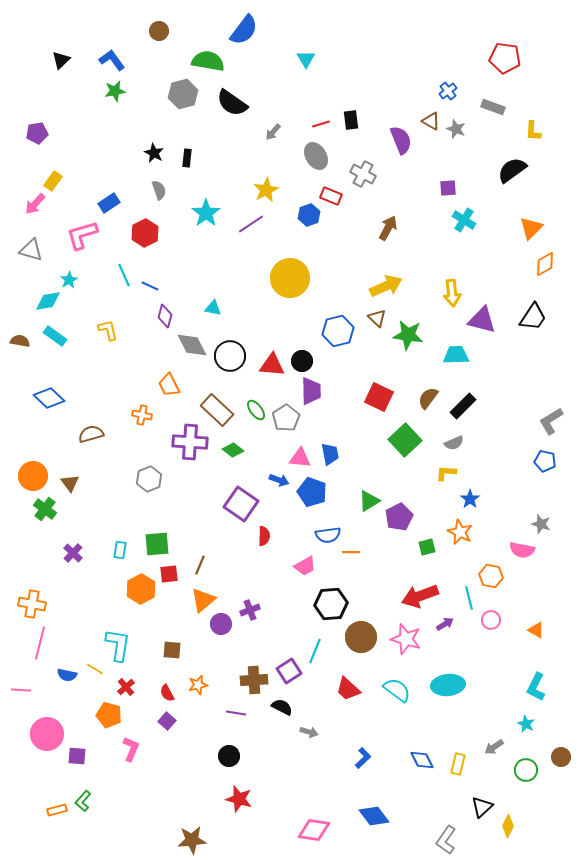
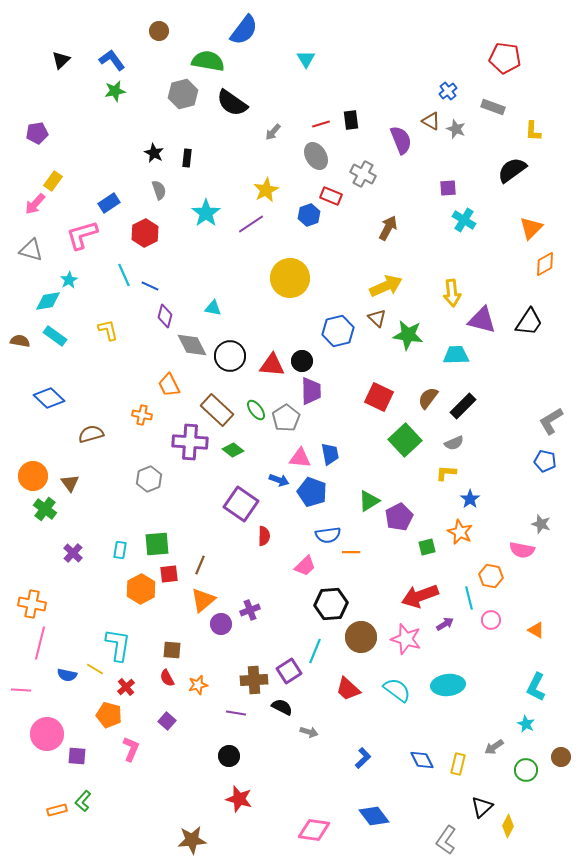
black trapezoid at (533, 317): moved 4 px left, 5 px down
pink trapezoid at (305, 566): rotated 15 degrees counterclockwise
red semicircle at (167, 693): moved 15 px up
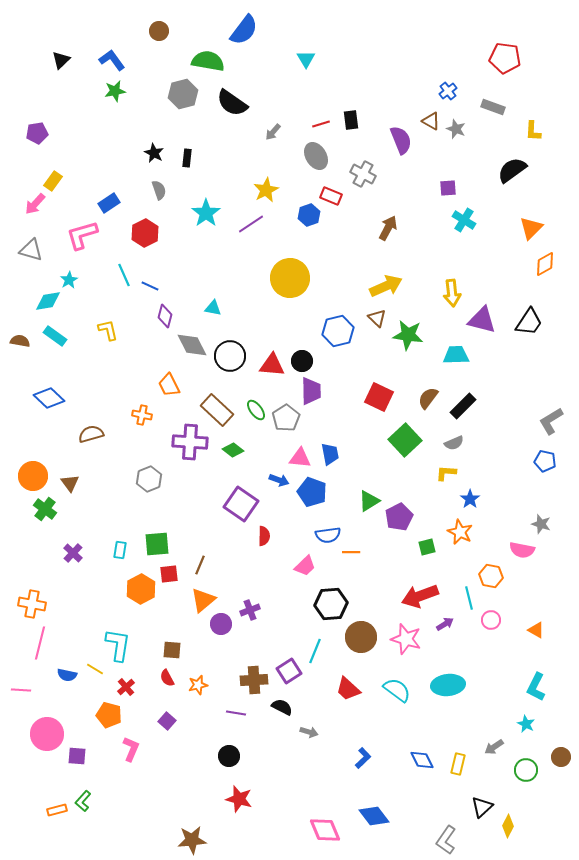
pink diamond at (314, 830): moved 11 px right; rotated 60 degrees clockwise
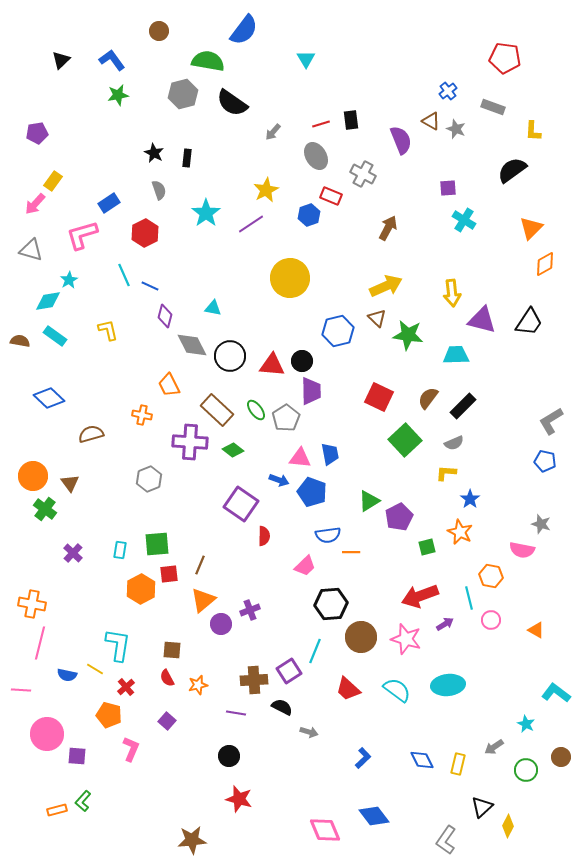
green star at (115, 91): moved 3 px right, 4 px down
cyan L-shape at (536, 687): moved 20 px right, 6 px down; rotated 100 degrees clockwise
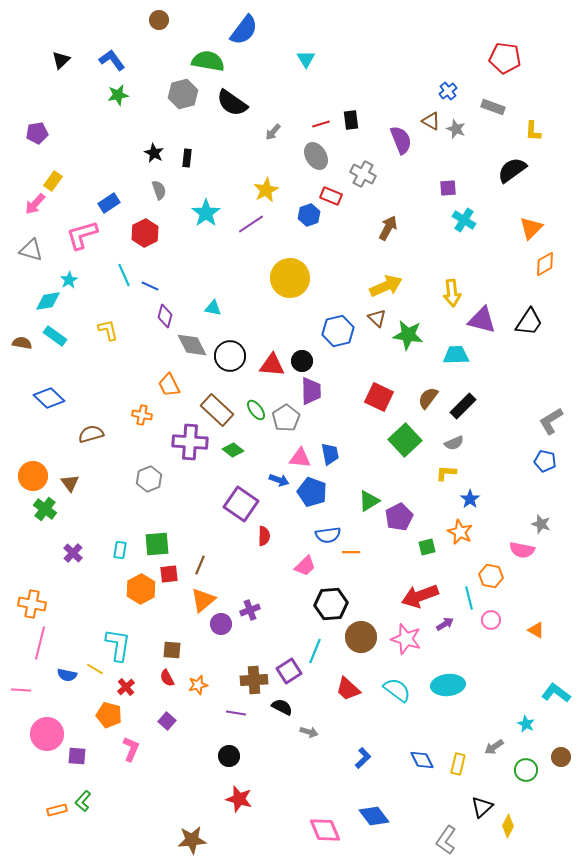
brown circle at (159, 31): moved 11 px up
brown semicircle at (20, 341): moved 2 px right, 2 px down
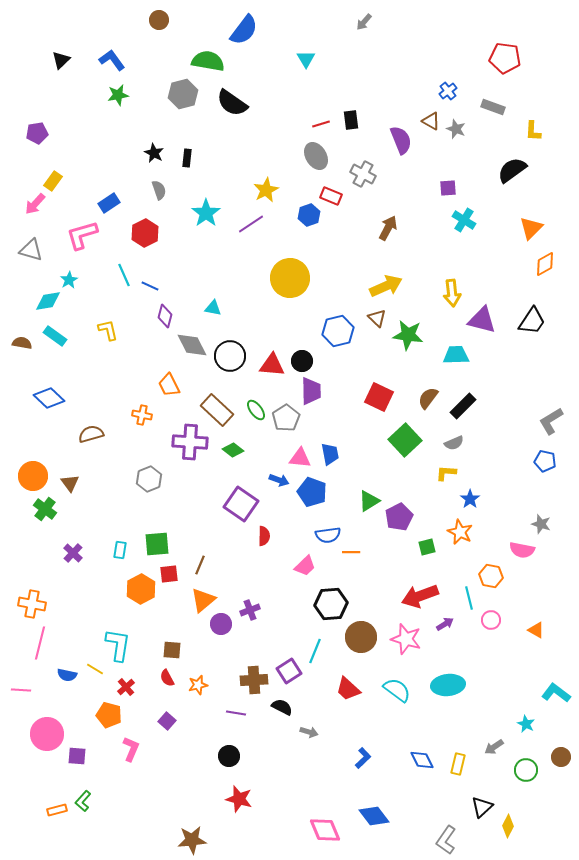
gray arrow at (273, 132): moved 91 px right, 110 px up
black trapezoid at (529, 322): moved 3 px right, 1 px up
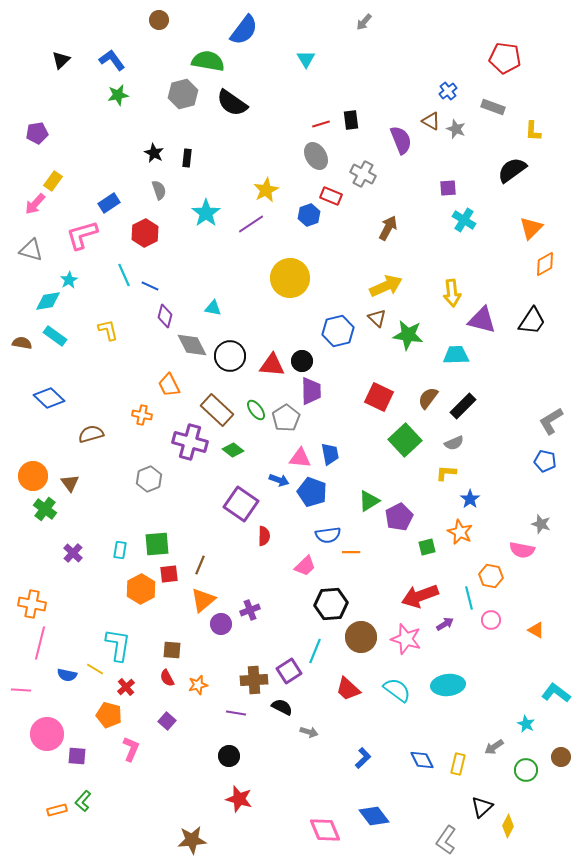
purple cross at (190, 442): rotated 12 degrees clockwise
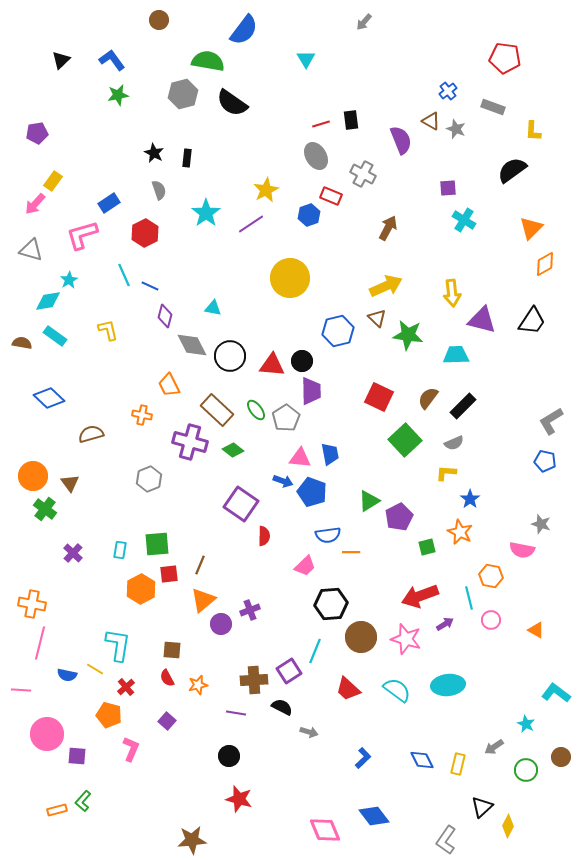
blue arrow at (279, 480): moved 4 px right, 1 px down
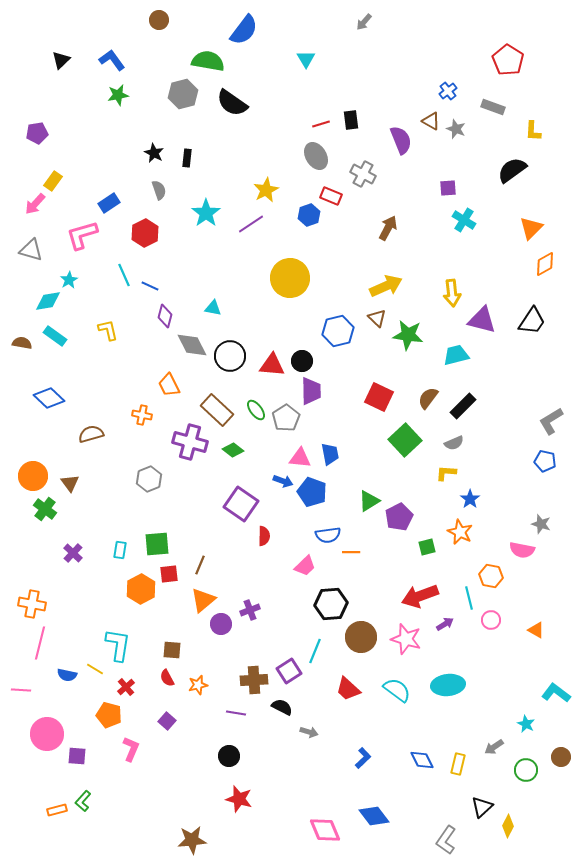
red pentagon at (505, 58): moved 3 px right, 2 px down; rotated 24 degrees clockwise
cyan trapezoid at (456, 355): rotated 12 degrees counterclockwise
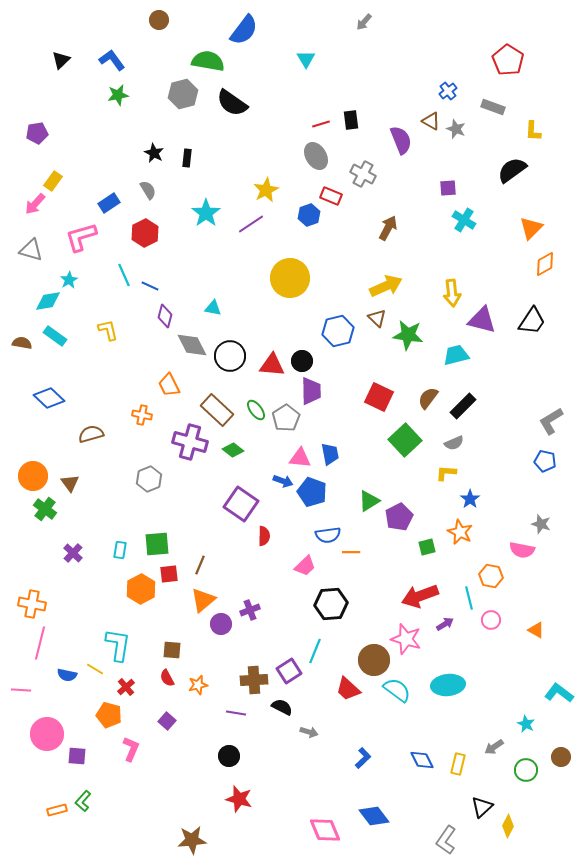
gray semicircle at (159, 190): moved 11 px left; rotated 12 degrees counterclockwise
pink L-shape at (82, 235): moved 1 px left, 2 px down
brown circle at (361, 637): moved 13 px right, 23 px down
cyan L-shape at (556, 693): moved 3 px right
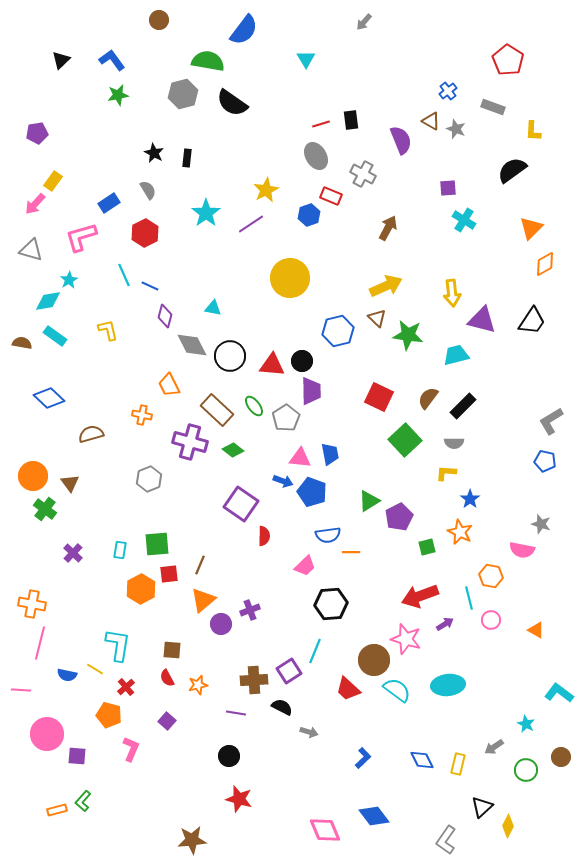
green ellipse at (256, 410): moved 2 px left, 4 px up
gray semicircle at (454, 443): rotated 24 degrees clockwise
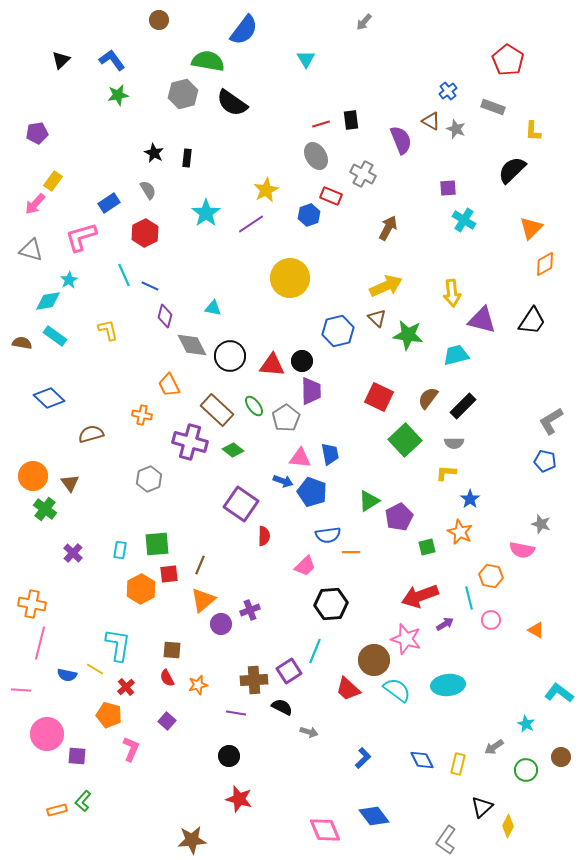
black semicircle at (512, 170): rotated 8 degrees counterclockwise
